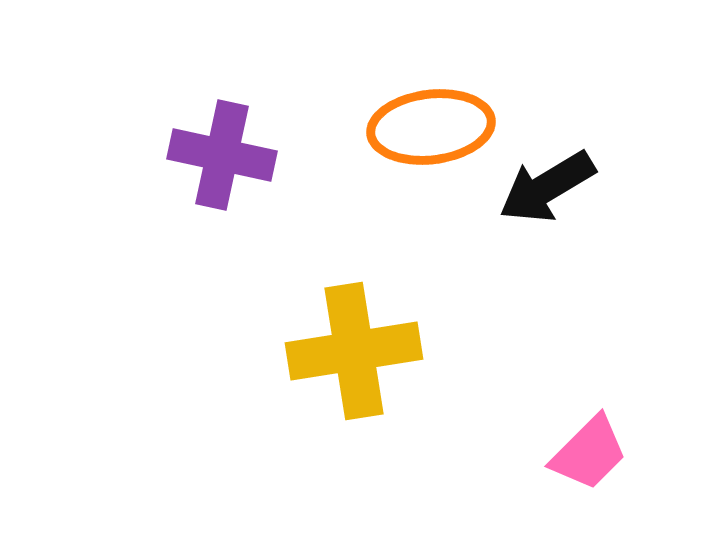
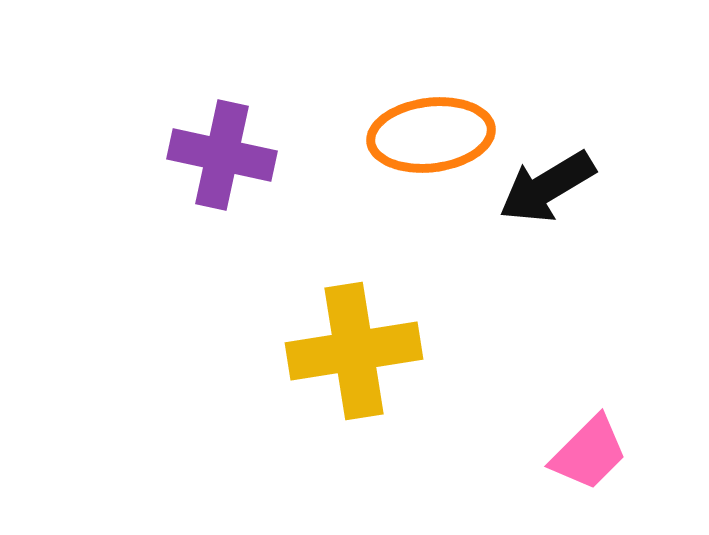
orange ellipse: moved 8 px down
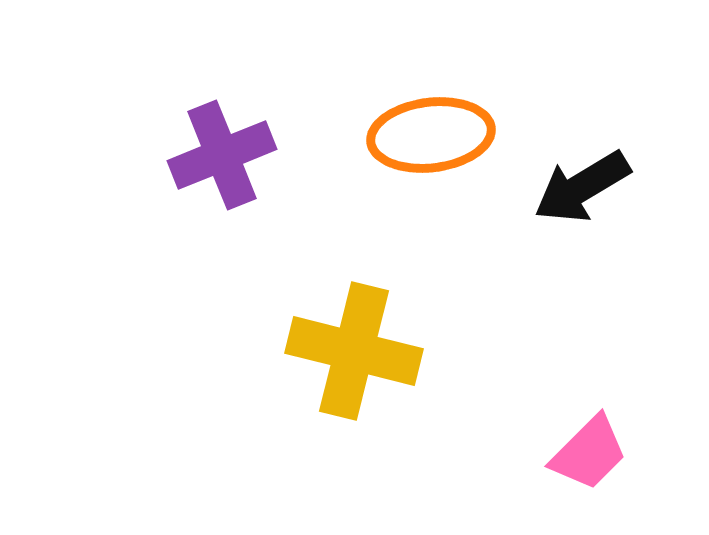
purple cross: rotated 34 degrees counterclockwise
black arrow: moved 35 px right
yellow cross: rotated 23 degrees clockwise
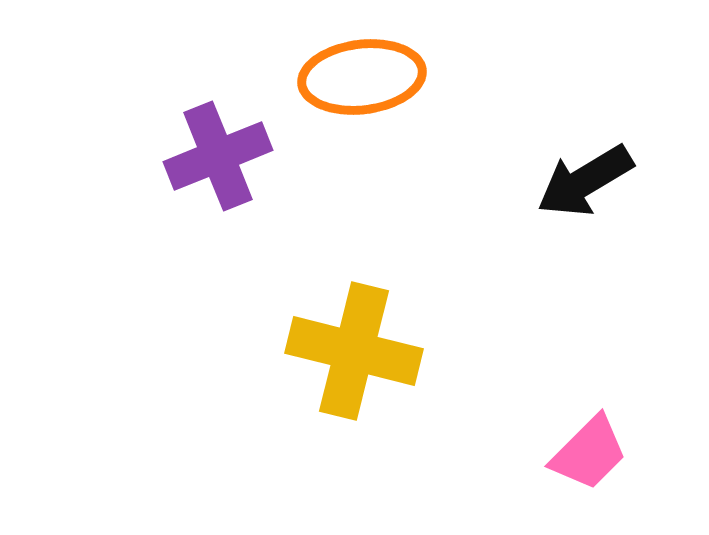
orange ellipse: moved 69 px left, 58 px up
purple cross: moved 4 px left, 1 px down
black arrow: moved 3 px right, 6 px up
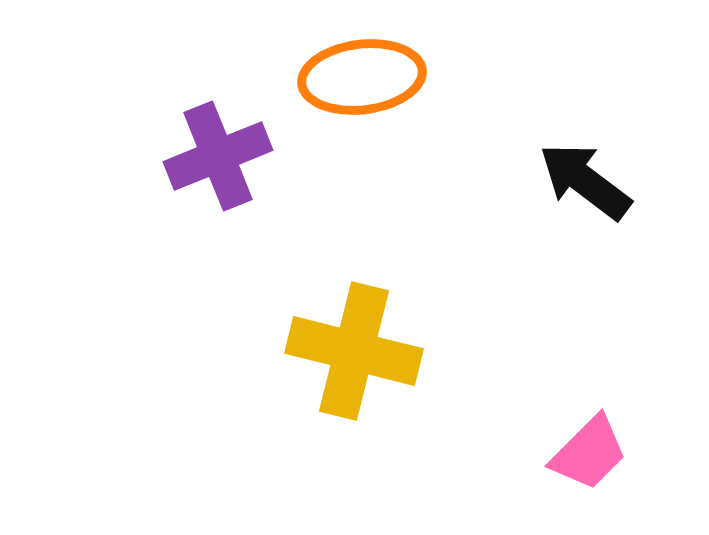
black arrow: rotated 68 degrees clockwise
